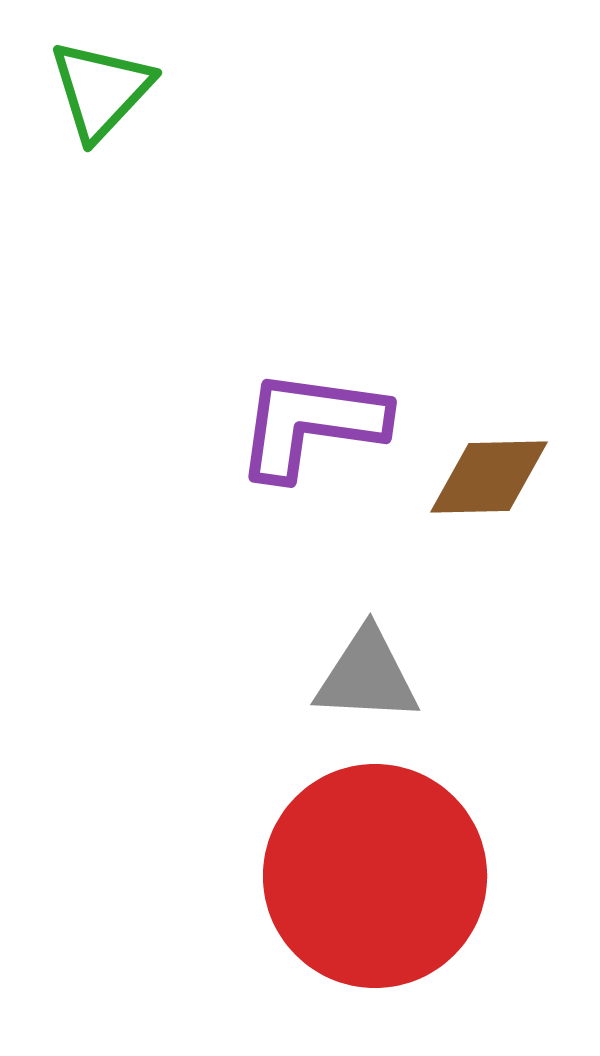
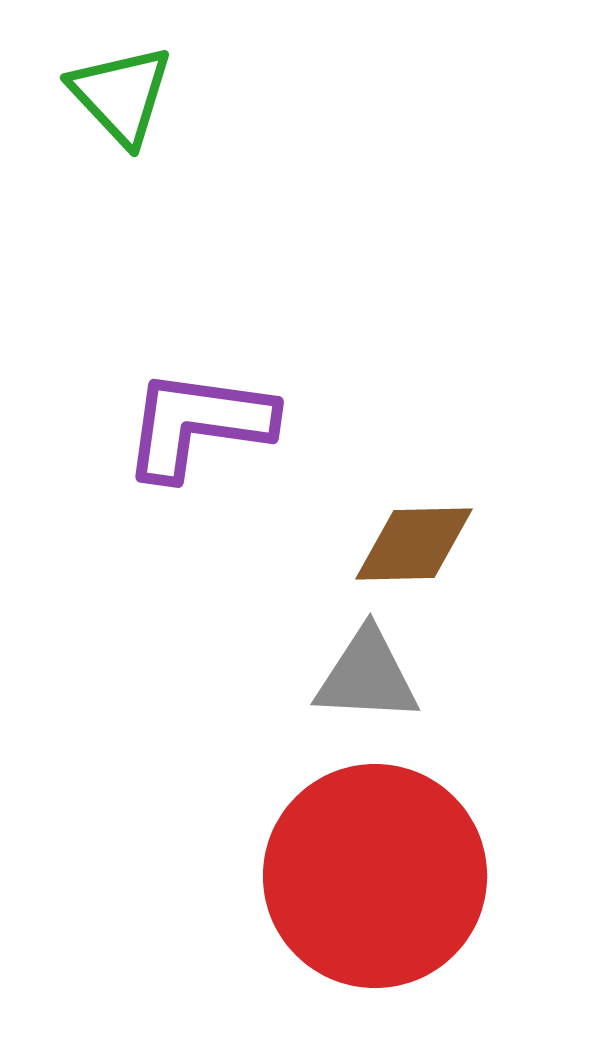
green triangle: moved 20 px right, 5 px down; rotated 26 degrees counterclockwise
purple L-shape: moved 113 px left
brown diamond: moved 75 px left, 67 px down
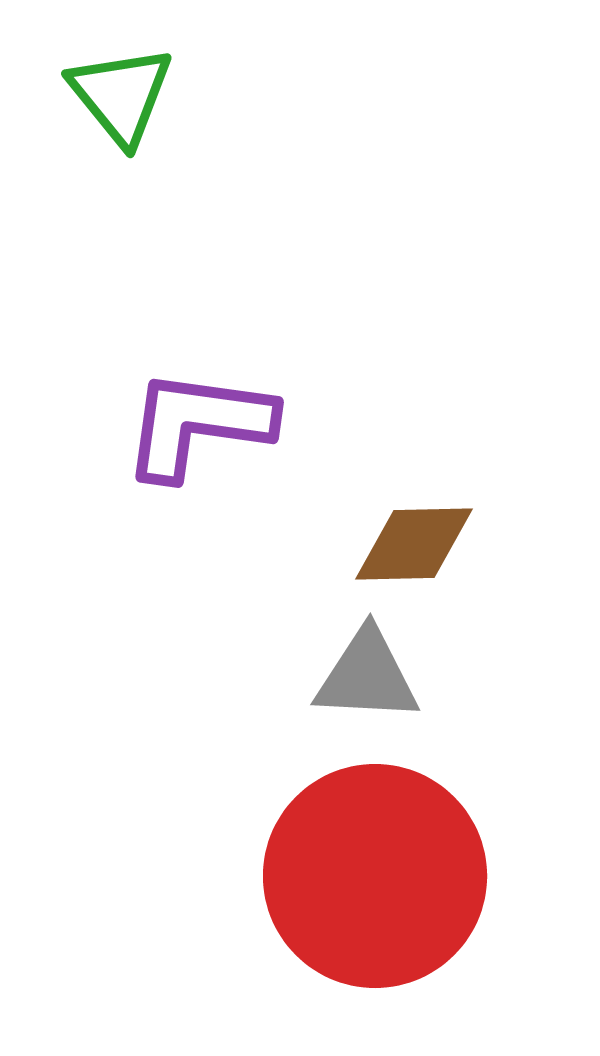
green triangle: rotated 4 degrees clockwise
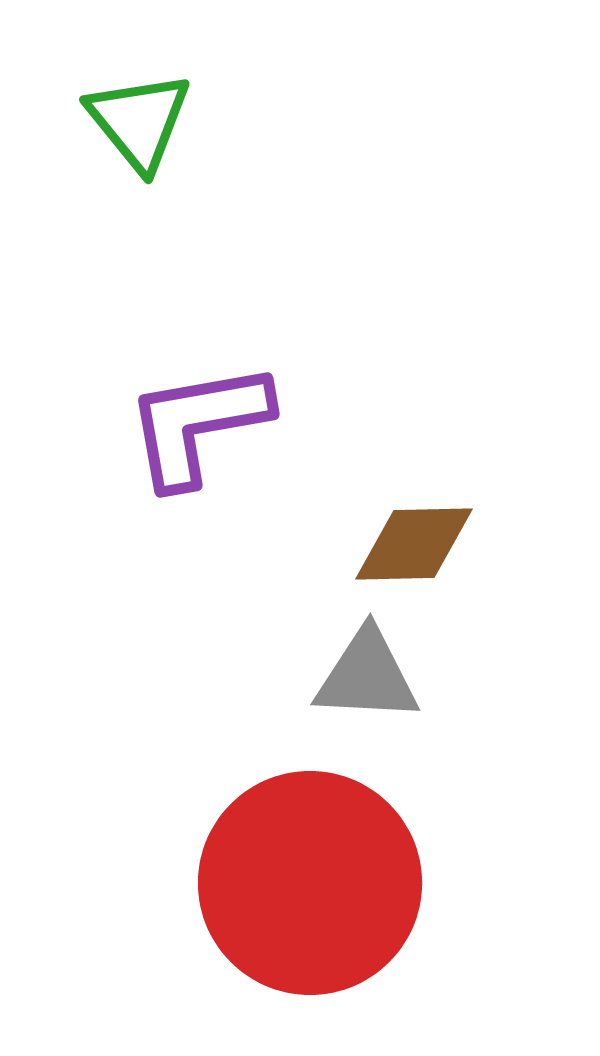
green triangle: moved 18 px right, 26 px down
purple L-shape: rotated 18 degrees counterclockwise
red circle: moved 65 px left, 7 px down
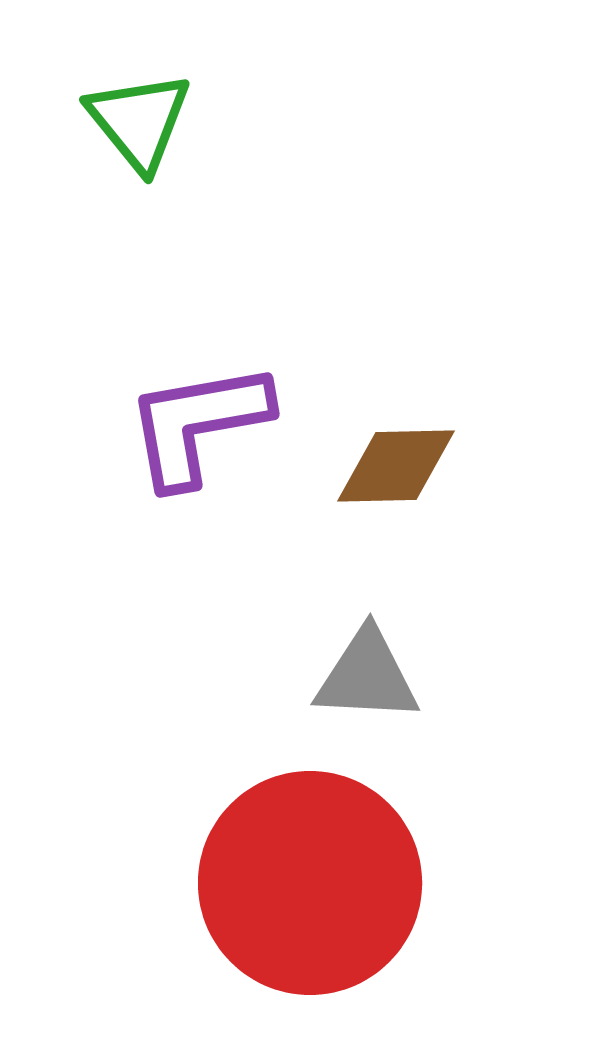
brown diamond: moved 18 px left, 78 px up
